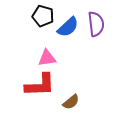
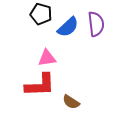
black pentagon: moved 2 px left, 2 px up
brown semicircle: rotated 72 degrees clockwise
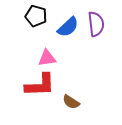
black pentagon: moved 5 px left, 2 px down
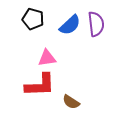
black pentagon: moved 3 px left, 3 px down
blue semicircle: moved 2 px right, 2 px up
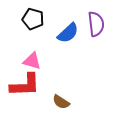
blue semicircle: moved 2 px left, 8 px down
pink triangle: moved 15 px left, 3 px down; rotated 24 degrees clockwise
red L-shape: moved 15 px left
brown semicircle: moved 10 px left
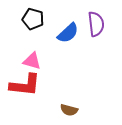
red L-shape: rotated 8 degrees clockwise
brown semicircle: moved 8 px right, 8 px down; rotated 18 degrees counterclockwise
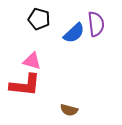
black pentagon: moved 6 px right
blue semicircle: moved 6 px right
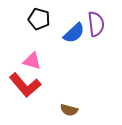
red L-shape: rotated 44 degrees clockwise
